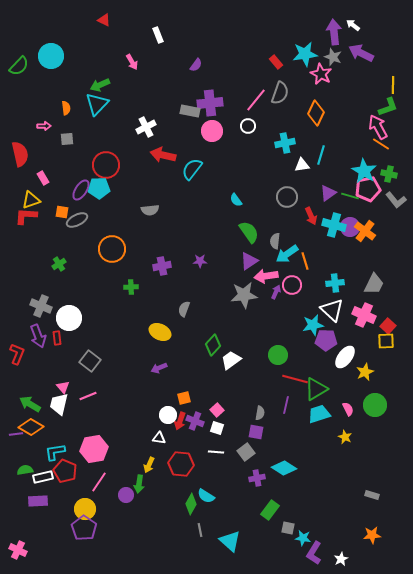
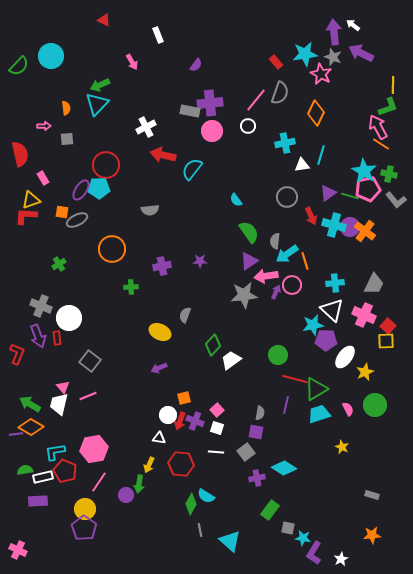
gray semicircle at (184, 309): moved 1 px right, 6 px down
yellow star at (345, 437): moved 3 px left, 10 px down
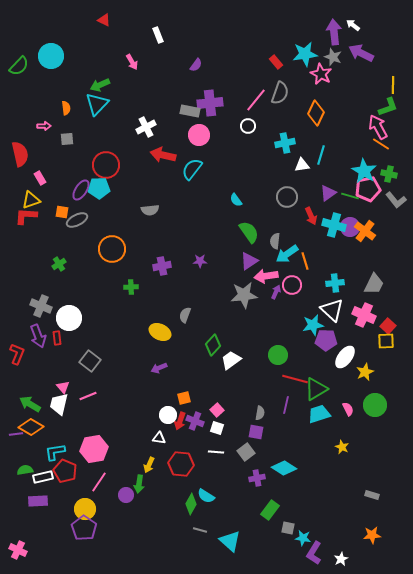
pink circle at (212, 131): moved 13 px left, 4 px down
pink rectangle at (43, 178): moved 3 px left
gray line at (200, 530): rotated 64 degrees counterclockwise
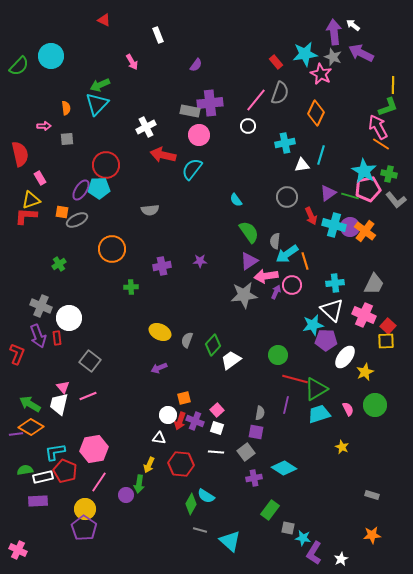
gray semicircle at (185, 315): moved 2 px right, 25 px down
purple cross at (257, 478): moved 3 px left
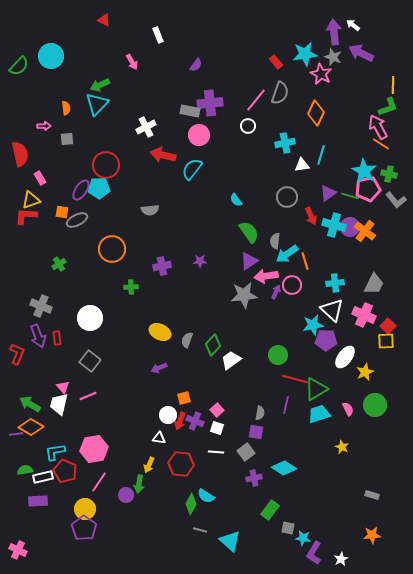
white circle at (69, 318): moved 21 px right
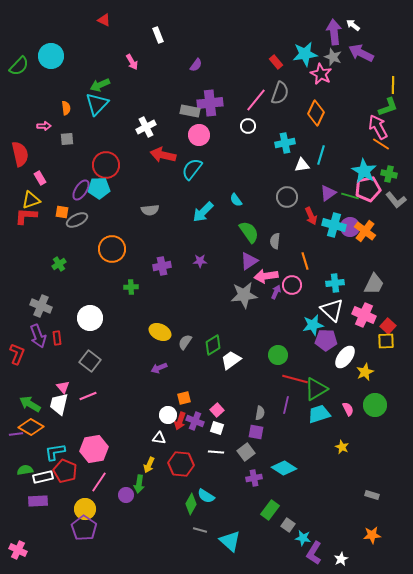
cyan arrow at (287, 254): moved 84 px left, 42 px up; rotated 10 degrees counterclockwise
gray semicircle at (187, 340): moved 2 px left, 2 px down; rotated 14 degrees clockwise
green diamond at (213, 345): rotated 15 degrees clockwise
gray square at (288, 528): moved 3 px up; rotated 24 degrees clockwise
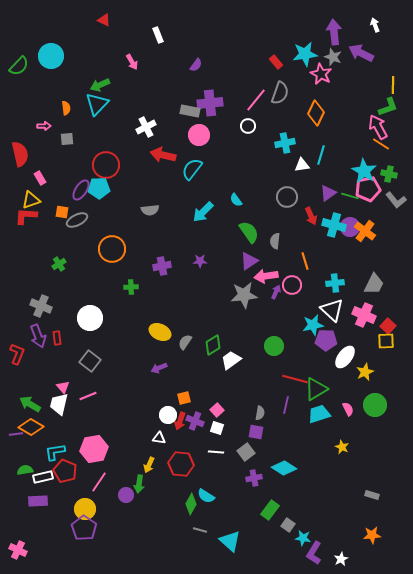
white arrow at (353, 25): moved 22 px right; rotated 32 degrees clockwise
green circle at (278, 355): moved 4 px left, 9 px up
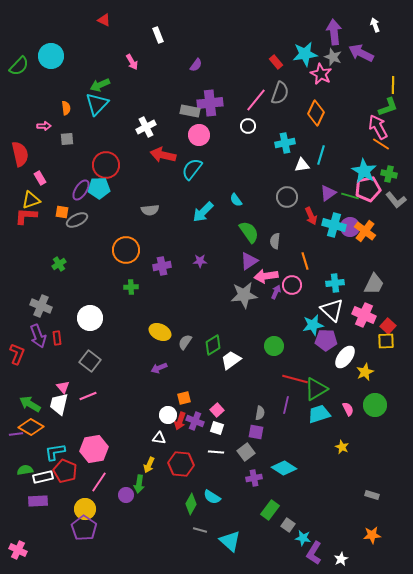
orange circle at (112, 249): moved 14 px right, 1 px down
cyan semicircle at (206, 496): moved 6 px right, 1 px down
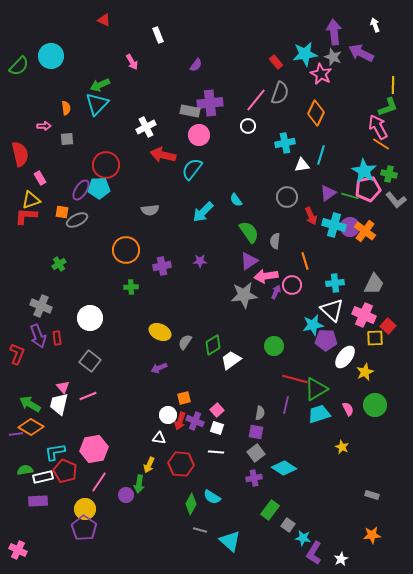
yellow square at (386, 341): moved 11 px left, 3 px up
gray square at (246, 452): moved 10 px right, 1 px down
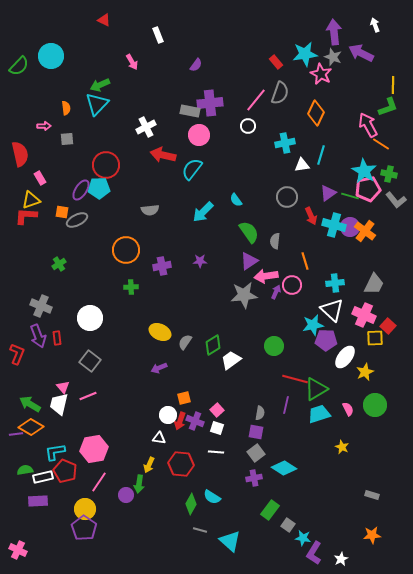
pink arrow at (378, 127): moved 10 px left, 2 px up
